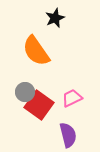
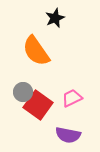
gray circle: moved 2 px left
red square: moved 1 px left
purple semicircle: rotated 115 degrees clockwise
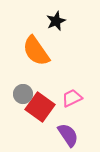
black star: moved 1 px right, 3 px down
gray circle: moved 2 px down
red square: moved 2 px right, 2 px down
purple semicircle: rotated 135 degrees counterclockwise
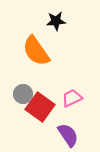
black star: rotated 18 degrees clockwise
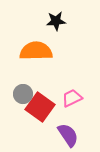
orange semicircle: rotated 124 degrees clockwise
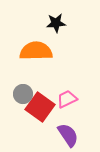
black star: moved 2 px down
pink trapezoid: moved 5 px left, 1 px down
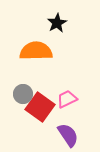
black star: moved 1 px right; rotated 24 degrees counterclockwise
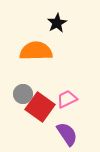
purple semicircle: moved 1 px left, 1 px up
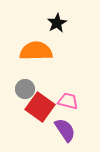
gray circle: moved 2 px right, 5 px up
pink trapezoid: moved 1 px right, 2 px down; rotated 40 degrees clockwise
purple semicircle: moved 2 px left, 4 px up
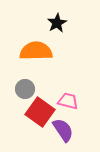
red square: moved 5 px down
purple semicircle: moved 2 px left
